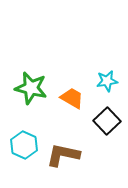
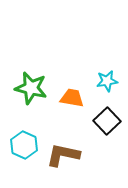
orange trapezoid: rotated 20 degrees counterclockwise
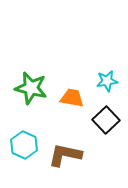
black square: moved 1 px left, 1 px up
brown L-shape: moved 2 px right
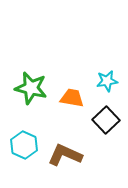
brown L-shape: rotated 12 degrees clockwise
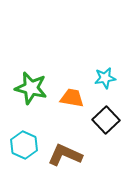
cyan star: moved 2 px left, 3 px up
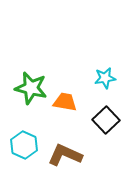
orange trapezoid: moved 7 px left, 4 px down
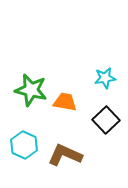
green star: moved 2 px down
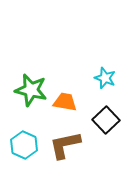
cyan star: rotated 30 degrees clockwise
brown L-shape: moved 10 px up; rotated 36 degrees counterclockwise
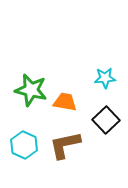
cyan star: rotated 25 degrees counterclockwise
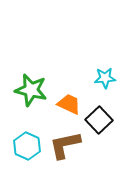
orange trapezoid: moved 4 px right, 2 px down; rotated 15 degrees clockwise
black square: moved 7 px left
cyan hexagon: moved 3 px right, 1 px down
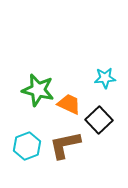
green star: moved 7 px right
cyan hexagon: rotated 16 degrees clockwise
